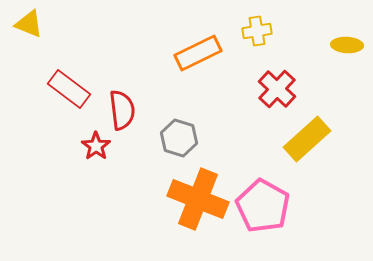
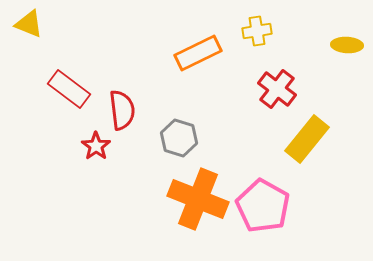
red cross: rotated 6 degrees counterclockwise
yellow rectangle: rotated 9 degrees counterclockwise
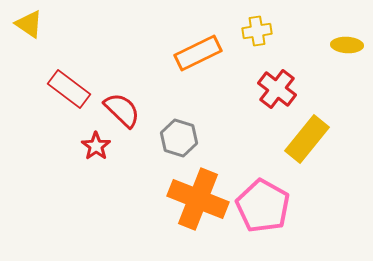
yellow triangle: rotated 12 degrees clockwise
red semicircle: rotated 39 degrees counterclockwise
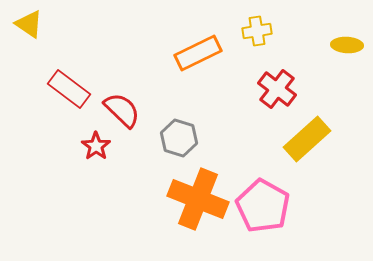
yellow rectangle: rotated 9 degrees clockwise
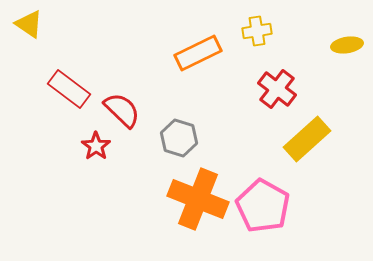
yellow ellipse: rotated 12 degrees counterclockwise
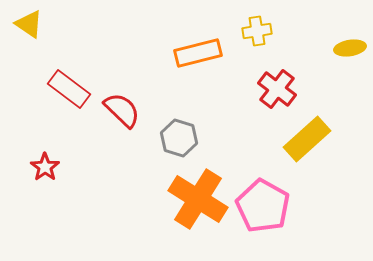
yellow ellipse: moved 3 px right, 3 px down
orange rectangle: rotated 12 degrees clockwise
red star: moved 51 px left, 21 px down
orange cross: rotated 10 degrees clockwise
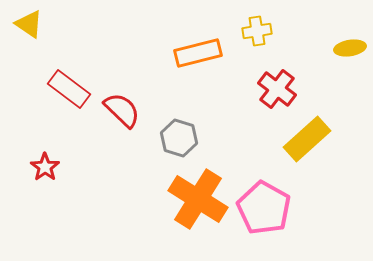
pink pentagon: moved 1 px right, 2 px down
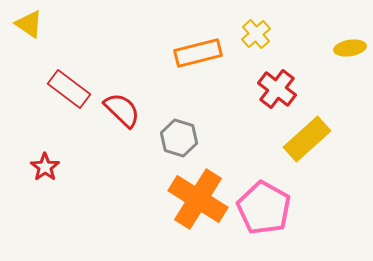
yellow cross: moved 1 px left, 3 px down; rotated 32 degrees counterclockwise
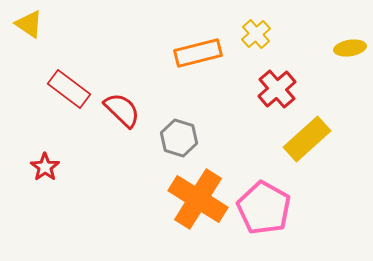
red cross: rotated 12 degrees clockwise
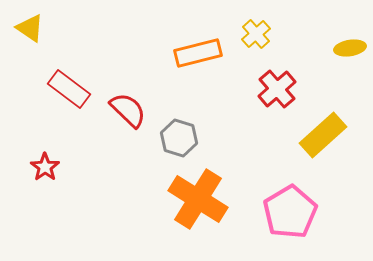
yellow triangle: moved 1 px right, 4 px down
red semicircle: moved 6 px right
yellow rectangle: moved 16 px right, 4 px up
pink pentagon: moved 26 px right, 4 px down; rotated 12 degrees clockwise
